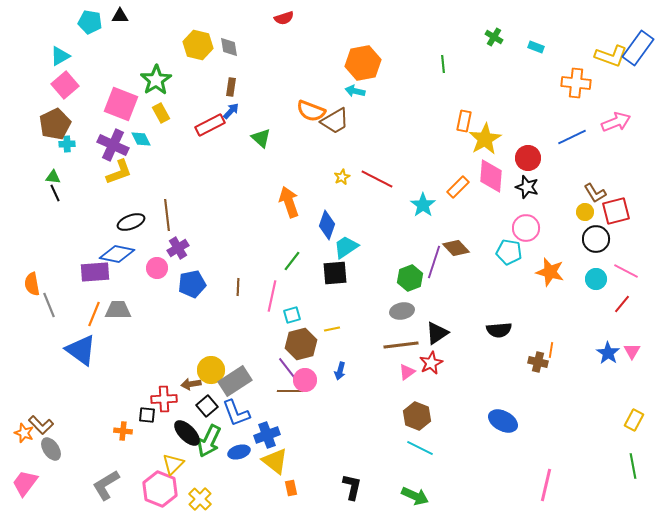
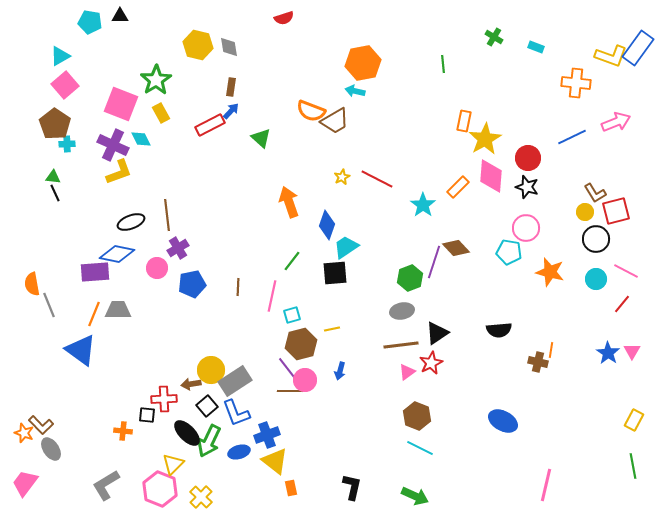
brown pentagon at (55, 124): rotated 12 degrees counterclockwise
yellow cross at (200, 499): moved 1 px right, 2 px up
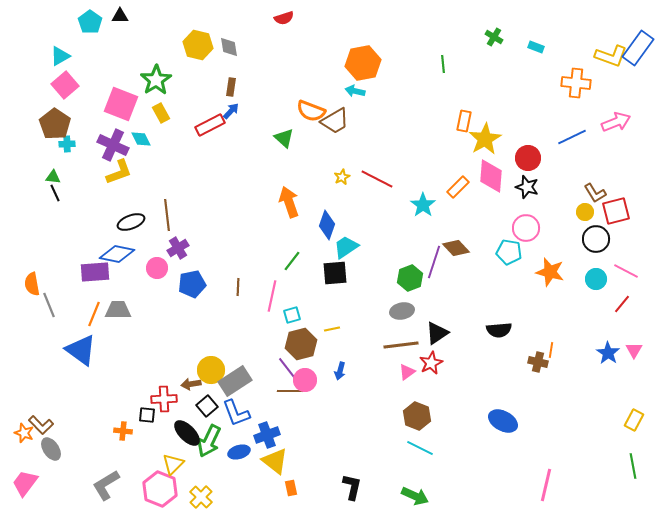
cyan pentagon at (90, 22): rotated 25 degrees clockwise
green triangle at (261, 138): moved 23 px right
pink triangle at (632, 351): moved 2 px right, 1 px up
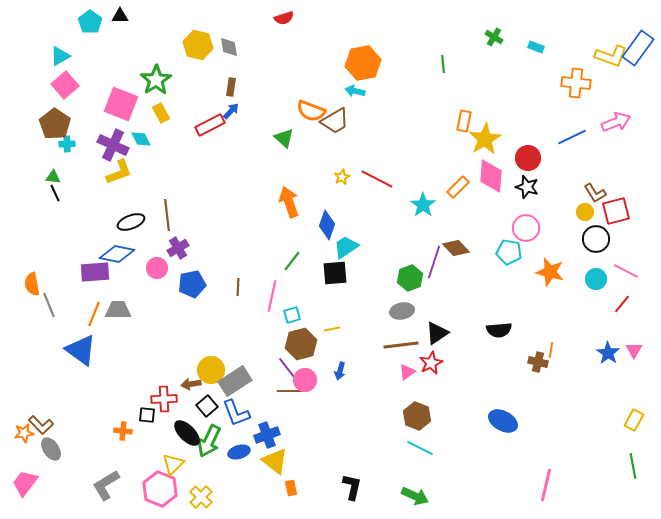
orange star at (24, 433): rotated 30 degrees counterclockwise
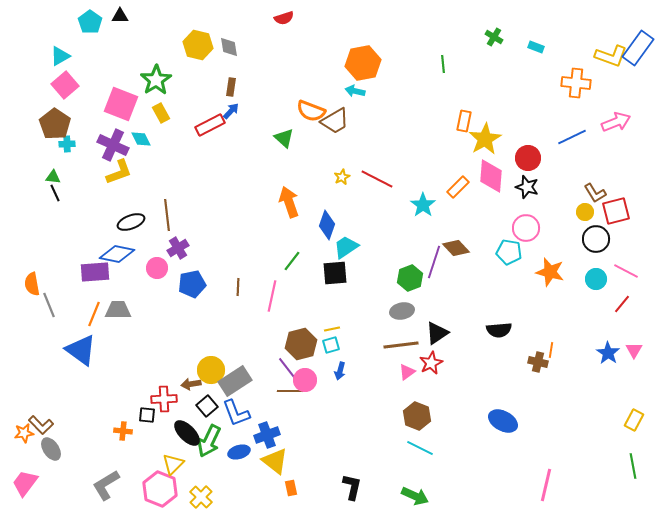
cyan square at (292, 315): moved 39 px right, 30 px down
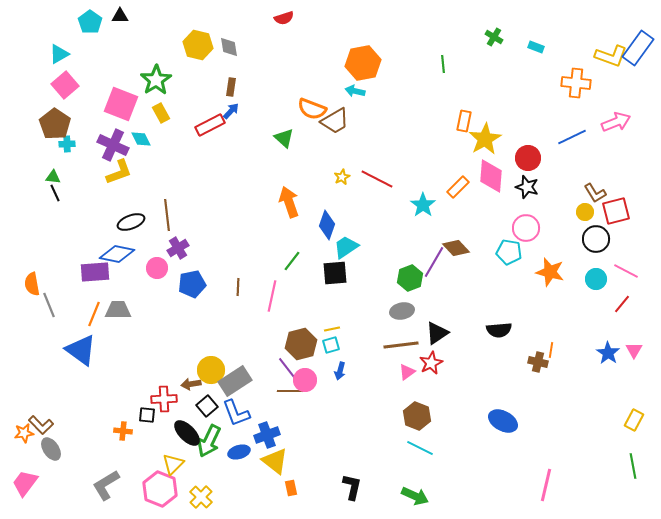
cyan triangle at (60, 56): moved 1 px left, 2 px up
orange semicircle at (311, 111): moved 1 px right, 2 px up
purple line at (434, 262): rotated 12 degrees clockwise
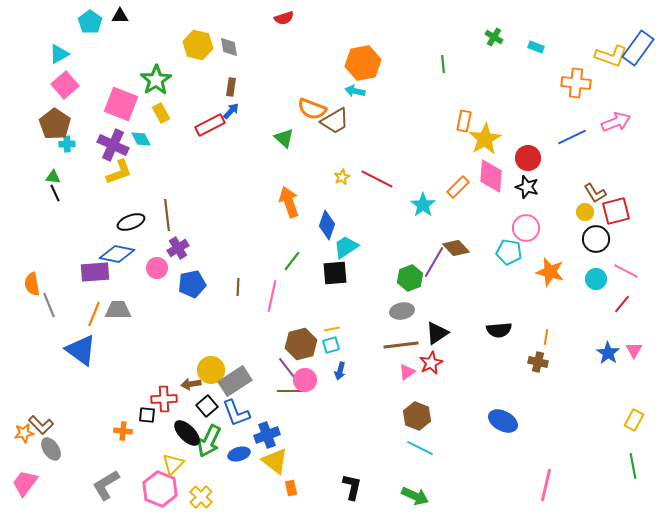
orange line at (551, 350): moved 5 px left, 13 px up
blue ellipse at (239, 452): moved 2 px down
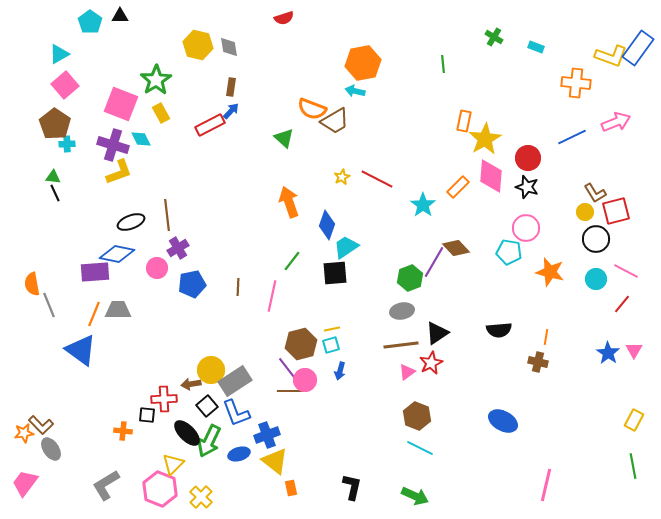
purple cross at (113, 145): rotated 8 degrees counterclockwise
